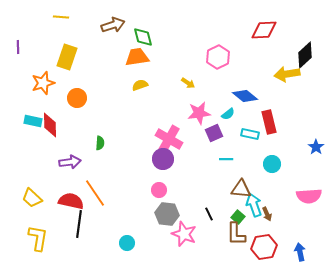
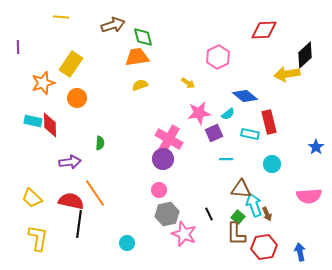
yellow rectangle at (67, 57): moved 4 px right, 7 px down; rotated 15 degrees clockwise
gray hexagon at (167, 214): rotated 20 degrees counterclockwise
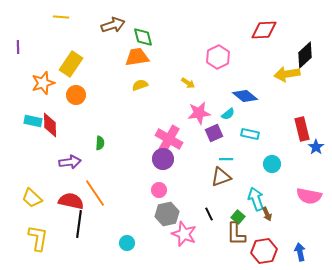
orange circle at (77, 98): moved 1 px left, 3 px up
red rectangle at (269, 122): moved 33 px right, 7 px down
brown triangle at (241, 189): moved 20 px left, 12 px up; rotated 25 degrees counterclockwise
pink semicircle at (309, 196): rotated 15 degrees clockwise
cyan arrow at (254, 205): moved 2 px right, 6 px up
red hexagon at (264, 247): moved 4 px down
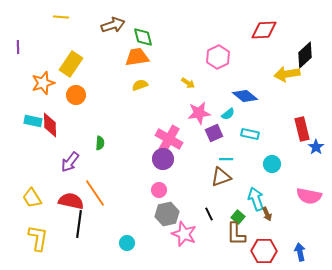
purple arrow at (70, 162): rotated 135 degrees clockwise
yellow trapezoid at (32, 198): rotated 15 degrees clockwise
red hexagon at (264, 251): rotated 10 degrees clockwise
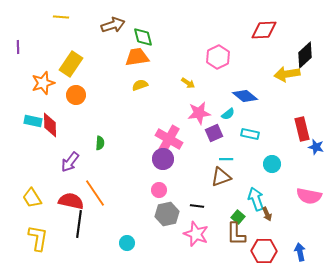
blue star at (316, 147): rotated 21 degrees counterclockwise
black line at (209, 214): moved 12 px left, 8 px up; rotated 56 degrees counterclockwise
pink star at (184, 234): moved 12 px right
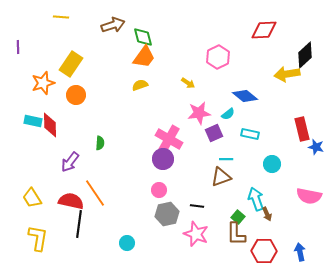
orange trapezoid at (137, 57): moved 7 px right; rotated 135 degrees clockwise
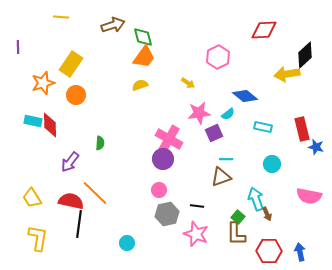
cyan rectangle at (250, 134): moved 13 px right, 7 px up
orange line at (95, 193): rotated 12 degrees counterclockwise
red hexagon at (264, 251): moved 5 px right
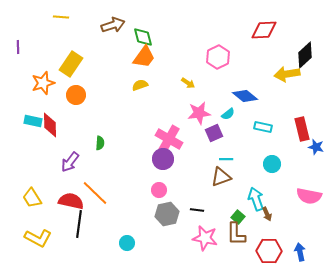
black line at (197, 206): moved 4 px down
pink star at (196, 234): moved 9 px right, 4 px down; rotated 10 degrees counterclockwise
yellow L-shape at (38, 238): rotated 108 degrees clockwise
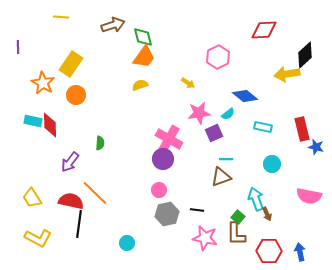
orange star at (43, 83): rotated 25 degrees counterclockwise
